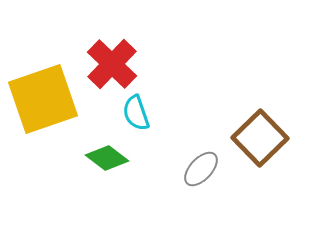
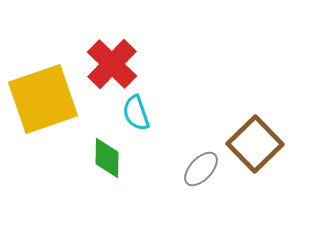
brown square: moved 5 px left, 6 px down
green diamond: rotated 54 degrees clockwise
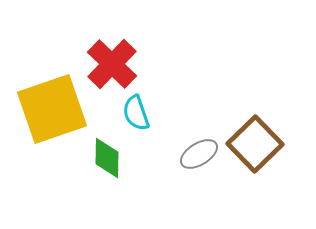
yellow square: moved 9 px right, 10 px down
gray ellipse: moved 2 px left, 15 px up; rotated 15 degrees clockwise
